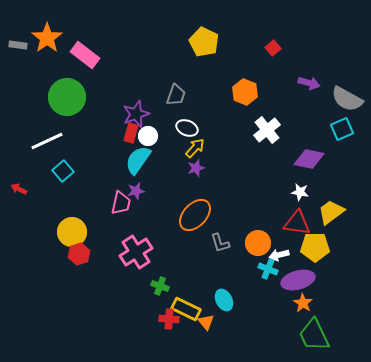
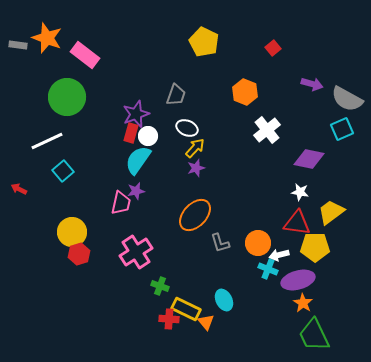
orange star at (47, 38): rotated 16 degrees counterclockwise
purple arrow at (309, 83): moved 3 px right, 1 px down
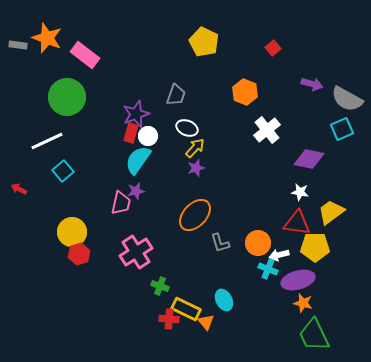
orange star at (303, 303): rotated 18 degrees counterclockwise
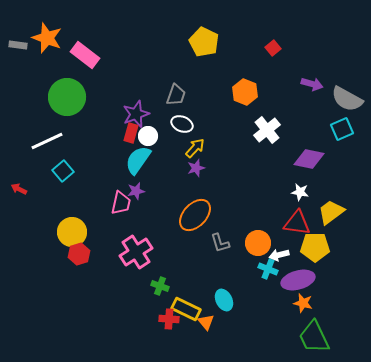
white ellipse at (187, 128): moved 5 px left, 4 px up
green trapezoid at (314, 335): moved 2 px down
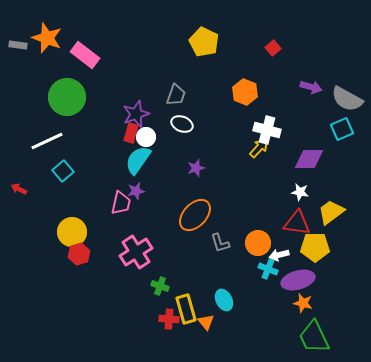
purple arrow at (312, 84): moved 1 px left, 3 px down
white cross at (267, 130): rotated 36 degrees counterclockwise
white circle at (148, 136): moved 2 px left, 1 px down
yellow arrow at (195, 148): moved 64 px right
purple diamond at (309, 159): rotated 12 degrees counterclockwise
yellow rectangle at (186, 309): rotated 48 degrees clockwise
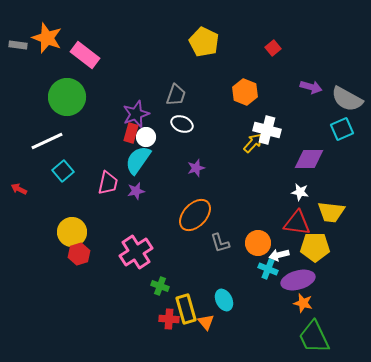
yellow arrow at (259, 148): moved 6 px left, 5 px up
pink trapezoid at (121, 203): moved 13 px left, 20 px up
yellow trapezoid at (331, 212): rotated 136 degrees counterclockwise
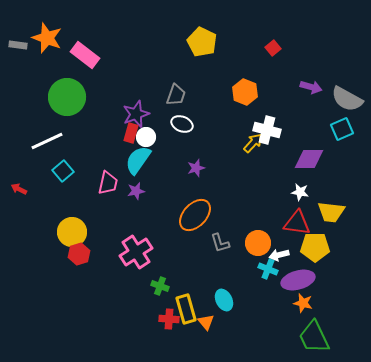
yellow pentagon at (204, 42): moved 2 px left
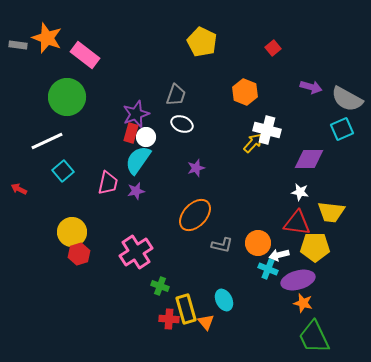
gray L-shape at (220, 243): moved 2 px right, 2 px down; rotated 60 degrees counterclockwise
